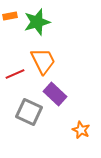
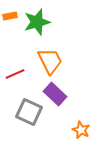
orange trapezoid: moved 7 px right
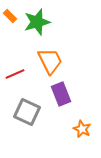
orange rectangle: rotated 56 degrees clockwise
purple rectangle: moved 6 px right; rotated 25 degrees clockwise
gray square: moved 2 px left
orange star: moved 1 px right, 1 px up
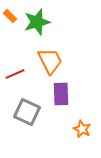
purple rectangle: rotated 20 degrees clockwise
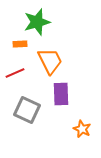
orange rectangle: moved 10 px right, 28 px down; rotated 48 degrees counterclockwise
red line: moved 1 px up
gray square: moved 2 px up
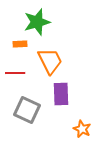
red line: rotated 24 degrees clockwise
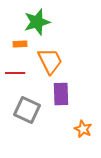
orange star: moved 1 px right
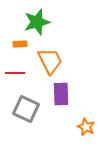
gray square: moved 1 px left, 1 px up
orange star: moved 3 px right, 2 px up
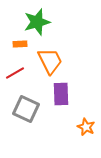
red line: rotated 30 degrees counterclockwise
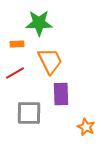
green star: moved 2 px right, 1 px down; rotated 16 degrees clockwise
orange rectangle: moved 3 px left
gray square: moved 3 px right, 4 px down; rotated 24 degrees counterclockwise
